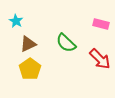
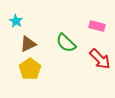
pink rectangle: moved 4 px left, 2 px down
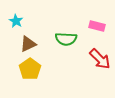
green semicircle: moved 4 px up; rotated 40 degrees counterclockwise
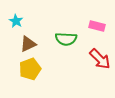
yellow pentagon: rotated 15 degrees clockwise
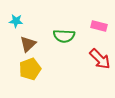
cyan star: rotated 24 degrees counterclockwise
pink rectangle: moved 2 px right
green semicircle: moved 2 px left, 3 px up
brown triangle: rotated 18 degrees counterclockwise
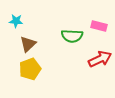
green semicircle: moved 8 px right
red arrow: rotated 70 degrees counterclockwise
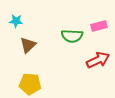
pink rectangle: rotated 28 degrees counterclockwise
brown triangle: moved 1 px down
red arrow: moved 2 px left, 1 px down
yellow pentagon: moved 15 px down; rotated 25 degrees clockwise
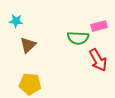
green semicircle: moved 6 px right, 2 px down
red arrow: rotated 85 degrees clockwise
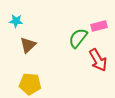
green semicircle: rotated 125 degrees clockwise
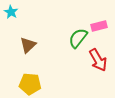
cyan star: moved 5 px left, 9 px up; rotated 24 degrees clockwise
